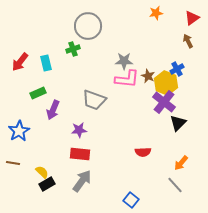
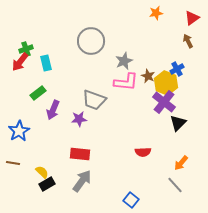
gray circle: moved 3 px right, 15 px down
green cross: moved 47 px left
gray star: rotated 24 degrees counterclockwise
pink L-shape: moved 1 px left, 3 px down
green rectangle: rotated 14 degrees counterclockwise
purple star: moved 11 px up
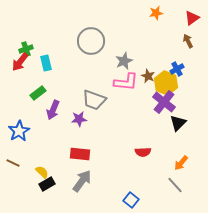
brown line: rotated 16 degrees clockwise
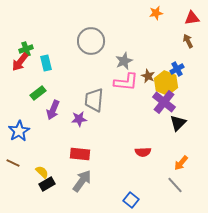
red triangle: rotated 28 degrees clockwise
gray trapezoid: rotated 75 degrees clockwise
